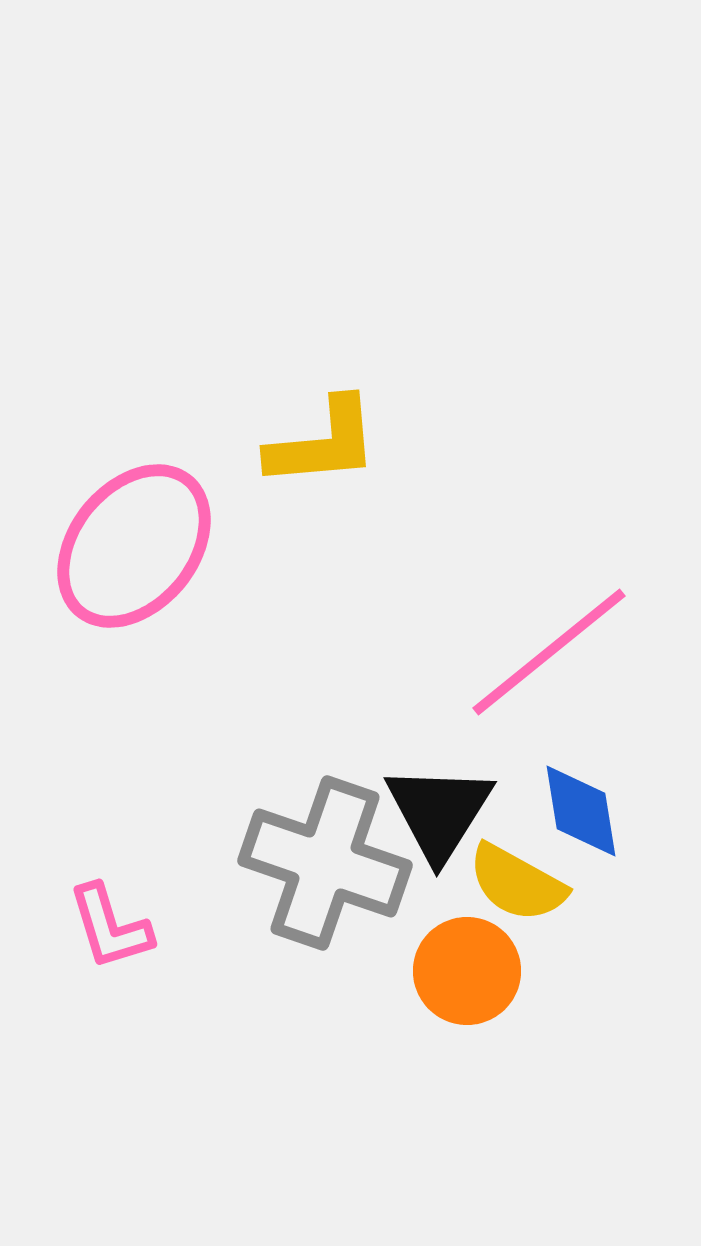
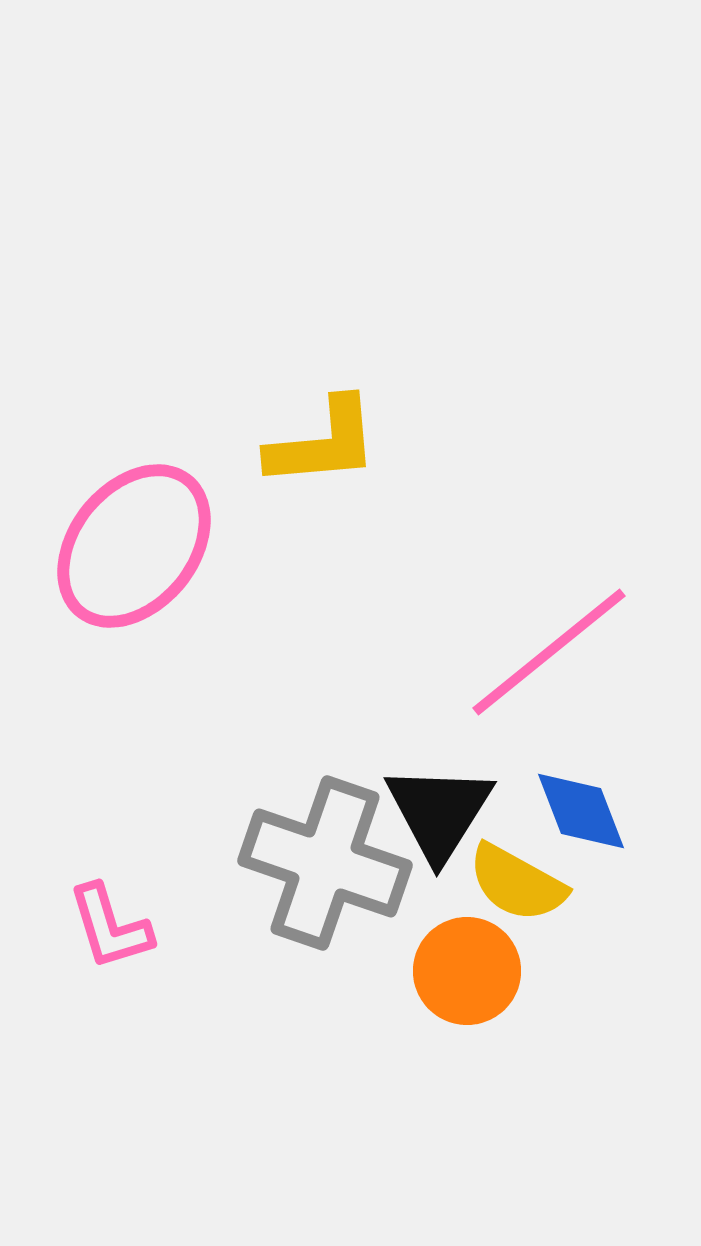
blue diamond: rotated 12 degrees counterclockwise
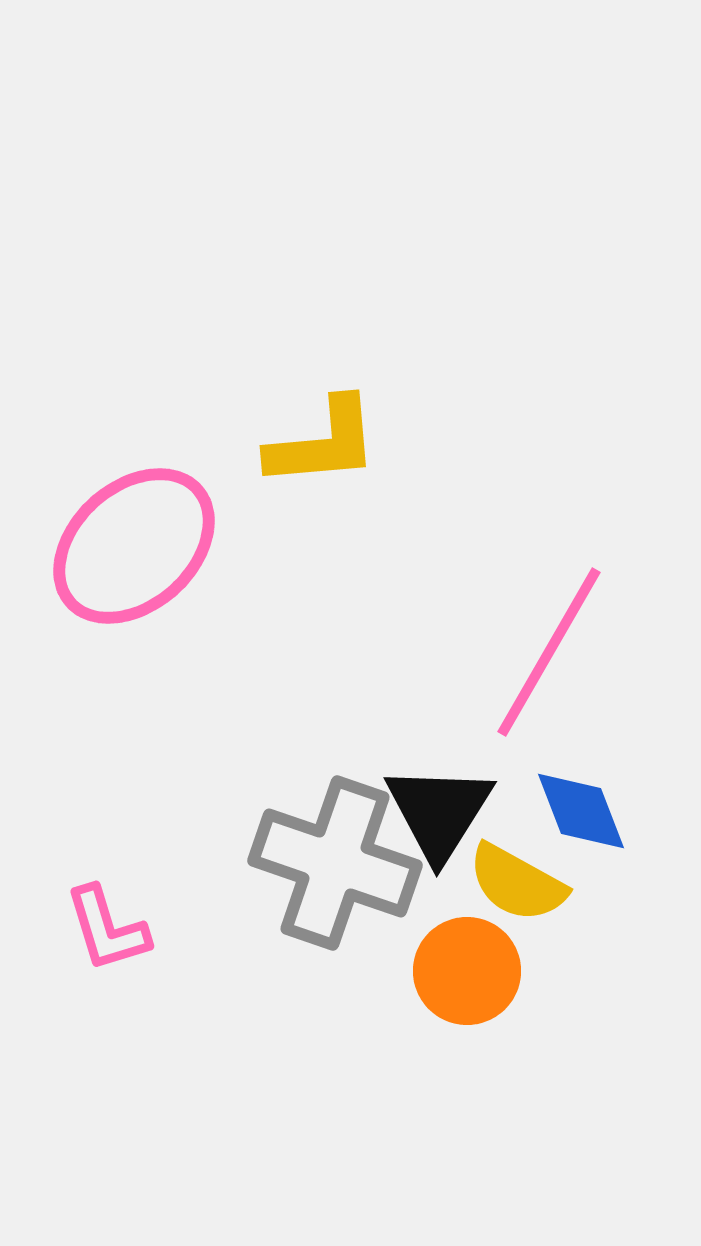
pink ellipse: rotated 9 degrees clockwise
pink line: rotated 21 degrees counterclockwise
gray cross: moved 10 px right
pink L-shape: moved 3 px left, 2 px down
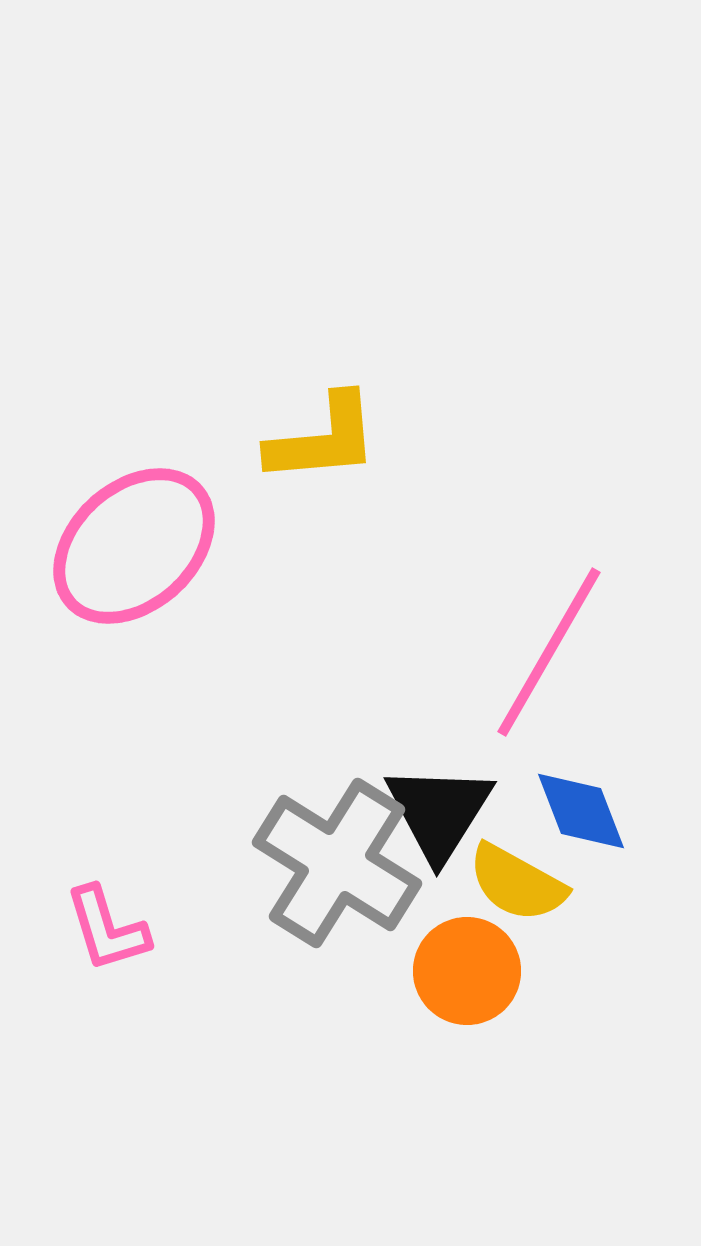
yellow L-shape: moved 4 px up
gray cross: moved 2 px right; rotated 13 degrees clockwise
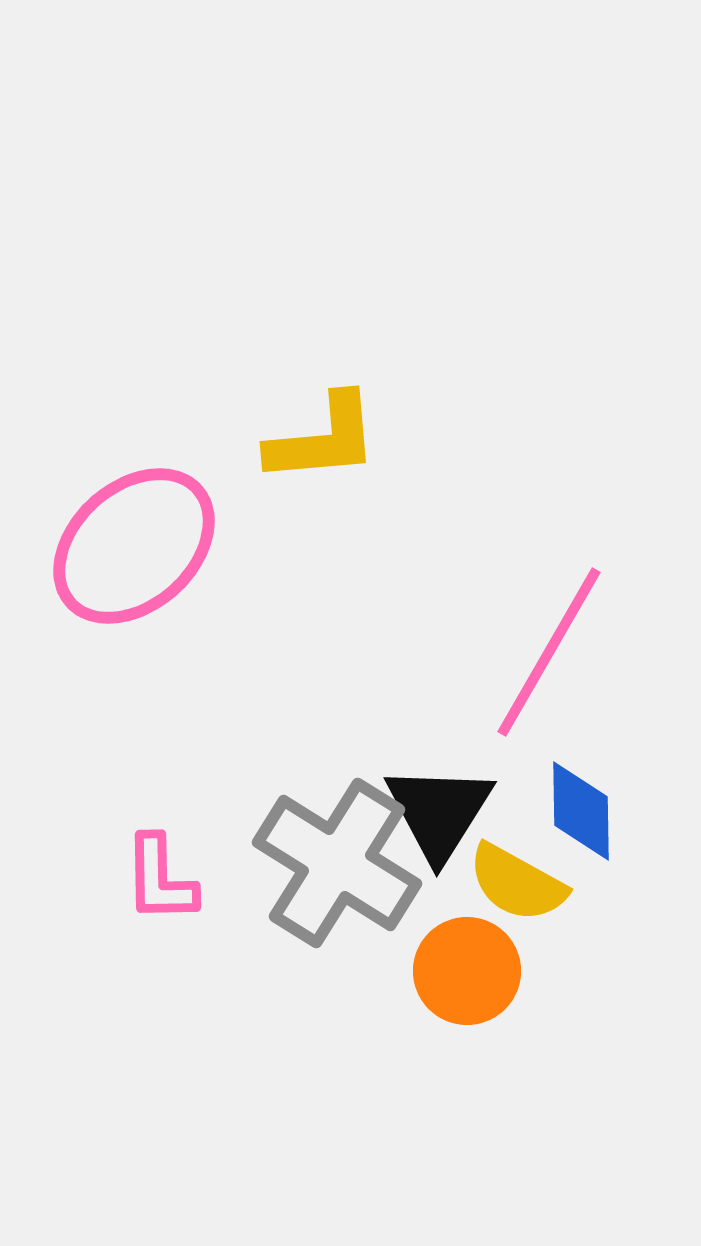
blue diamond: rotated 20 degrees clockwise
pink L-shape: moved 53 px right, 50 px up; rotated 16 degrees clockwise
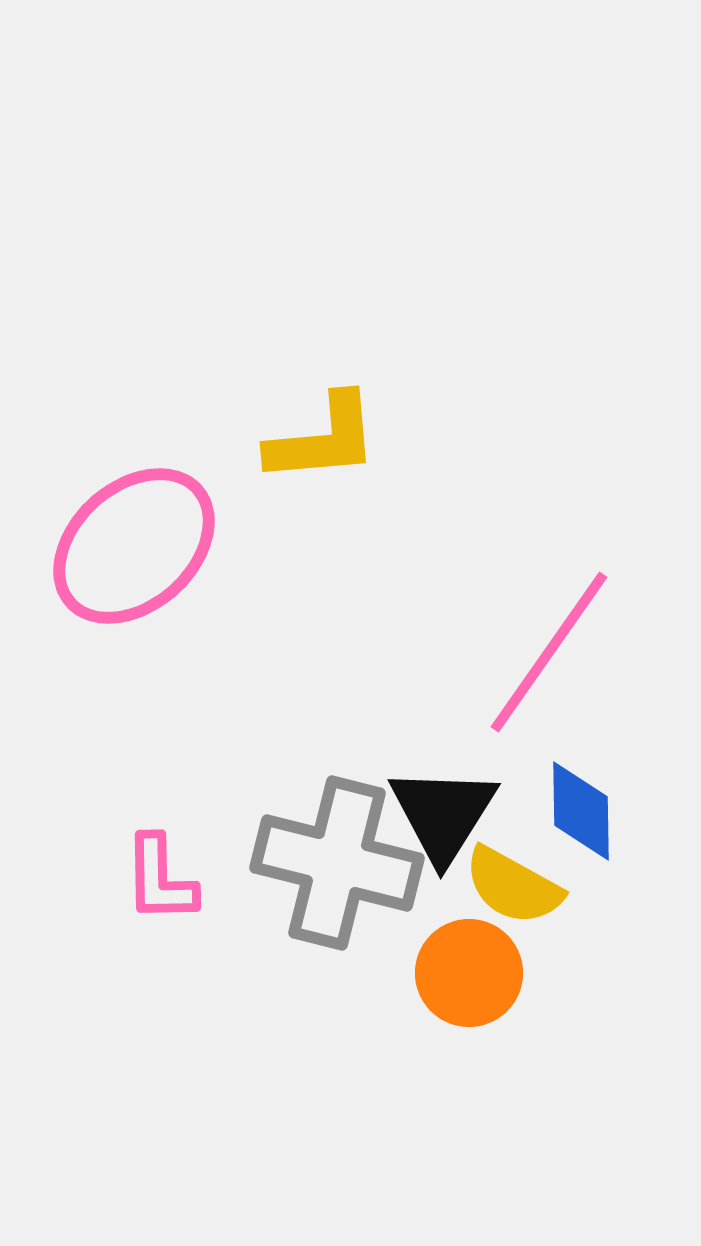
pink line: rotated 5 degrees clockwise
black triangle: moved 4 px right, 2 px down
gray cross: rotated 18 degrees counterclockwise
yellow semicircle: moved 4 px left, 3 px down
orange circle: moved 2 px right, 2 px down
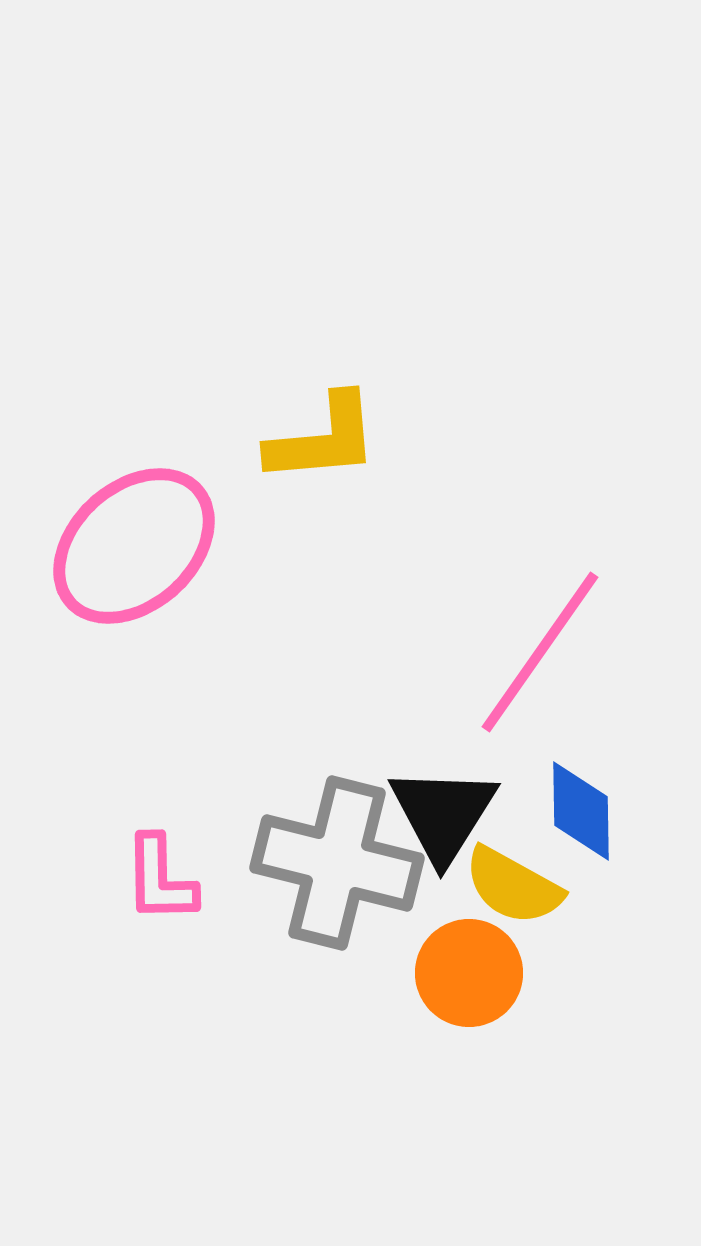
pink line: moved 9 px left
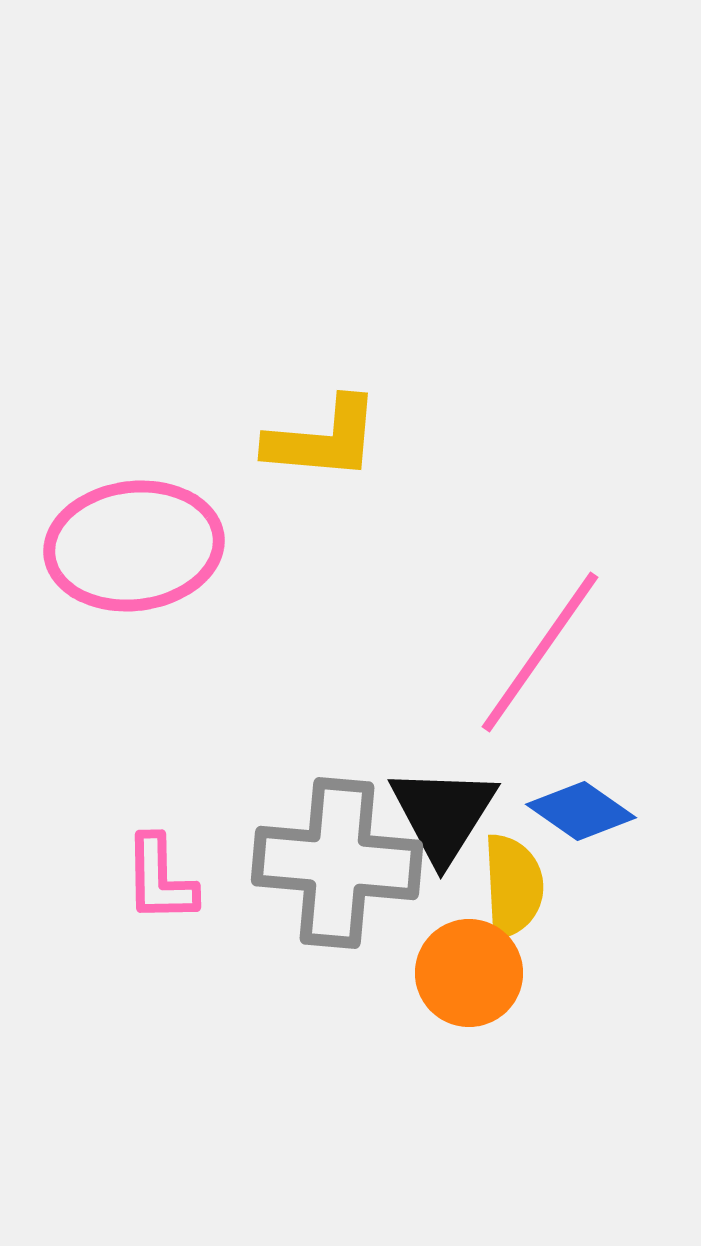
yellow L-shape: rotated 10 degrees clockwise
pink ellipse: rotated 35 degrees clockwise
blue diamond: rotated 54 degrees counterclockwise
gray cross: rotated 9 degrees counterclockwise
yellow semicircle: rotated 122 degrees counterclockwise
